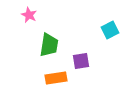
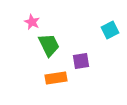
pink star: moved 3 px right, 7 px down
green trapezoid: rotated 35 degrees counterclockwise
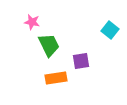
pink star: rotated 14 degrees counterclockwise
cyan square: rotated 24 degrees counterclockwise
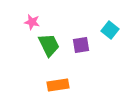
purple square: moved 16 px up
orange rectangle: moved 2 px right, 7 px down
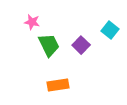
purple square: rotated 36 degrees counterclockwise
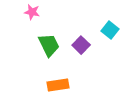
pink star: moved 10 px up
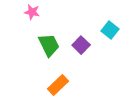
orange rectangle: rotated 35 degrees counterclockwise
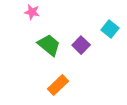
cyan square: moved 1 px up
green trapezoid: rotated 25 degrees counterclockwise
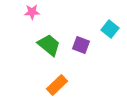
pink star: rotated 14 degrees counterclockwise
purple square: rotated 24 degrees counterclockwise
orange rectangle: moved 1 px left
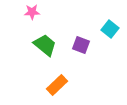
green trapezoid: moved 4 px left
